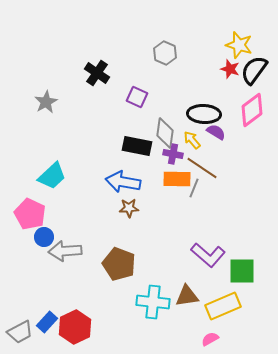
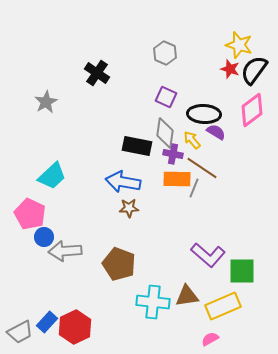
purple square: moved 29 px right
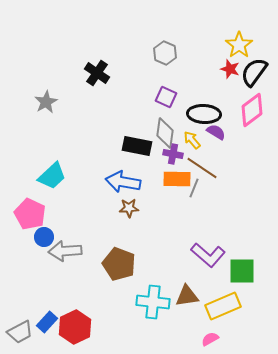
yellow star: rotated 20 degrees clockwise
black semicircle: moved 2 px down
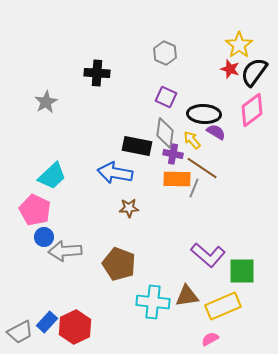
black cross: rotated 30 degrees counterclockwise
blue arrow: moved 8 px left, 9 px up
pink pentagon: moved 5 px right, 4 px up
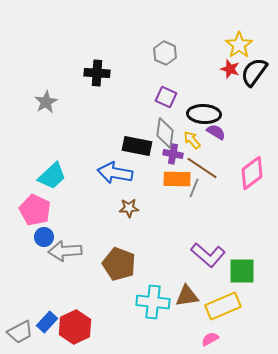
pink diamond: moved 63 px down
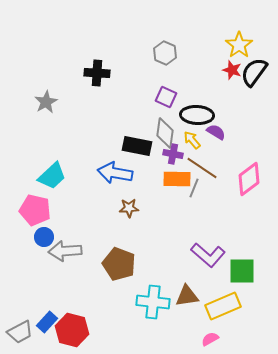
red star: moved 2 px right, 1 px down
black ellipse: moved 7 px left, 1 px down
pink diamond: moved 3 px left, 6 px down
pink pentagon: rotated 12 degrees counterclockwise
red hexagon: moved 3 px left, 3 px down; rotated 20 degrees counterclockwise
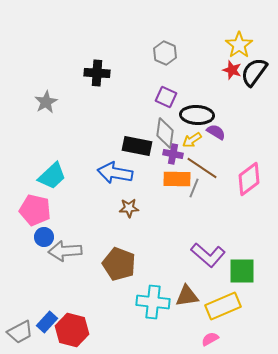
yellow arrow: rotated 84 degrees counterclockwise
